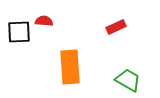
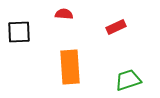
red semicircle: moved 20 px right, 7 px up
green trapezoid: rotated 48 degrees counterclockwise
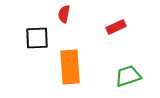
red semicircle: rotated 84 degrees counterclockwise
black square: moved 18 px right, 6 px down
green trapezoid: moved 4 px up
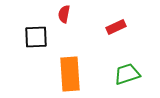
black square: moved 1 px left, 1 px up
orange rectangle: moved 7 px down
green trapezoid: moved 1 px left, 2 px up
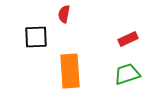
red rectangle: moved 12 px right, 12 px down
orange rectangle: moved 3 px up
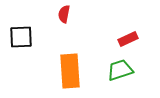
black square: moved 15 px left
green trapezoid: moved 7 px left, 4 px up
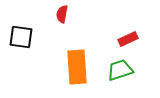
red semicircle: moved 2 px left
black square: rotated 10 degrees clockwise
orange rectangle: moved 7 px right, 4 px up
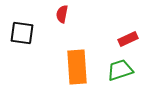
black square: moved 1 px right, 4 px up
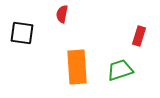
red rectangle: moved 11 px right, 3 px up; rotated 48 degrees counterclockwise
